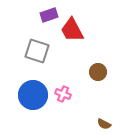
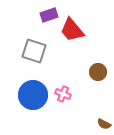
red trapezoid: rotated 12 degrees counterclockwise
gray square: moved 3 px left
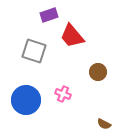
red trapezoid: moved 6 px down
blue circle: moved 7 px left, 5 px down
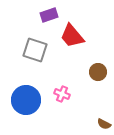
gray square: moved 1 px right, 1 px up
pink cross: moved 1 px left
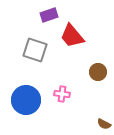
pink cross: rotated 14 degrees counterclockwise
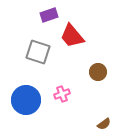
gray square: moved 3 px right, 2 px down
pink cross: rotated 28 degrees counterclockwise
brown semicircle: rotated 64 degrees counterclockwise
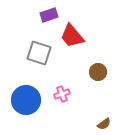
gray square: moved 1 px right, 1 px down
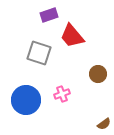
brown circle: moved 2 px down
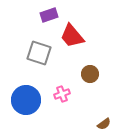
brown circle: moved 8 px left
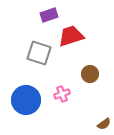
red trapezoid: moved 1 px left; rotated 112 degrees clockwise
